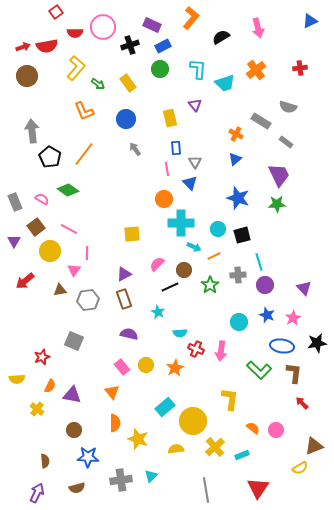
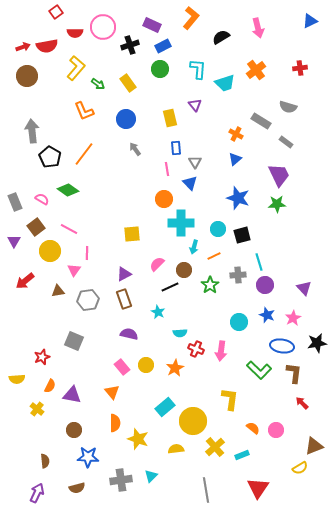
cyan arrow at (194, 247): rotated 80 degrees clockwise
brown triangle at (60, 290): moved 2 px left, 1 px down
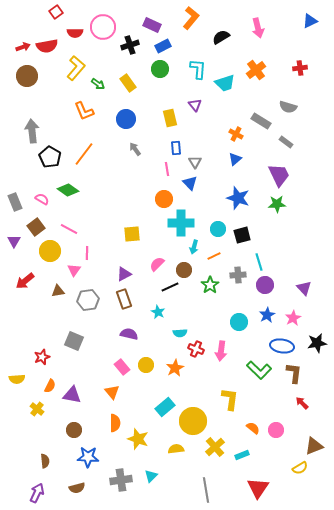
blue star at (267, 315): rotated 21 degrees clockwise
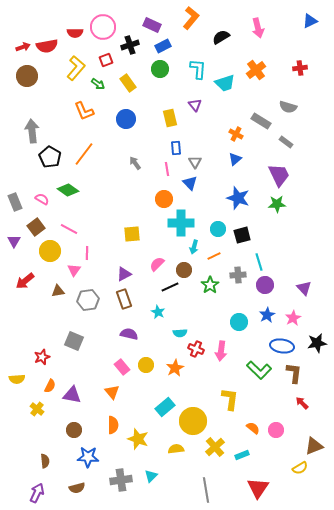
red square at (56, 12): moved 50 px right, 48 px down; rotated 16 degrees clockwise
gray arrow at (135, 149): moved 14 px down
orange semicircle at (115, 423): moved 2 px left, 2 px down
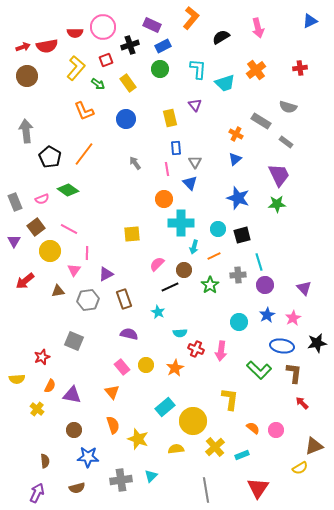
gray arrow at (32, 131): moved 6 px left
pink semicircle at (42, 199): rotated 128 degrees clockwise
purple triangle at (124, 274): moved 18 px left
orange semicircle at (113, 425): rotated 18 degrees counterclockwise
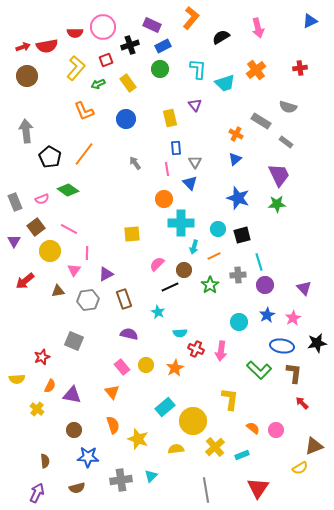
green arrow at (98, 84): rotated 120 degrees clockwise
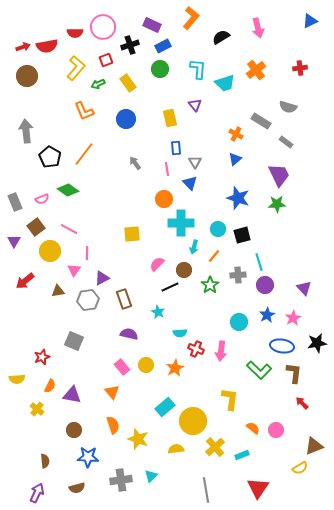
orange line at (214, 256): rotated 24 degrees counterclockwise
purple triangle at (106, 274): moved 4 px left, 4 px down
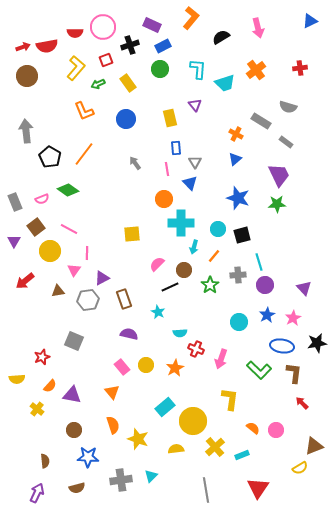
pink arrow at (221, 351): moved 8 px down; rotated 12 degrees clockwise
orange semicircle at (50, 386): rotated 16 degrees clockwise
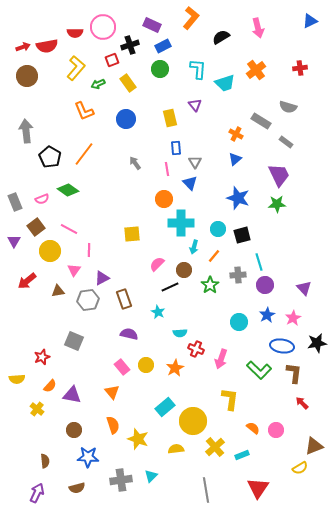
red square at (106, 60): moved 6 px right
pink line at (87, 253): moved 2 px right, 3 px up
red arrow at (25, 281): moved 2 px right
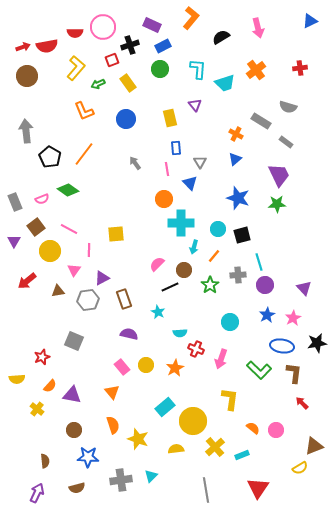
gray triangle at (195, 162): moved 5 px right
yellow square at (132, 234): moved 16 px left
cyan circle at (239, 322): moved 9 px left
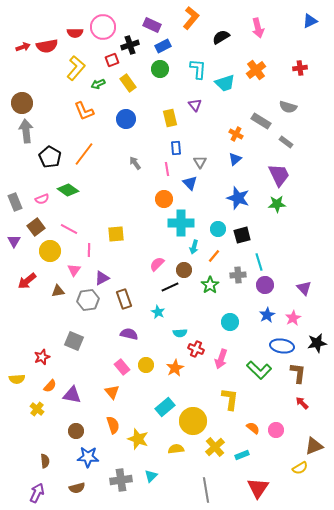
brown circle at (27, 76): moved 5 px left, 27 px down
brown L-shape at (294, 373): moved 4 px right
brown circle at (74, 430): moved 2 px right, 1 px down
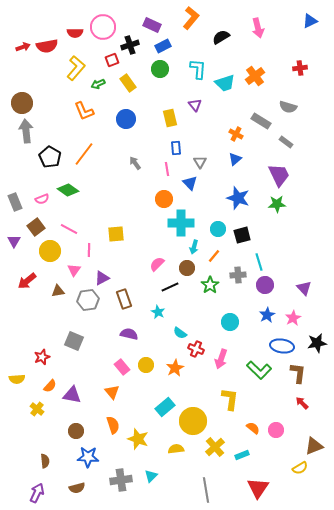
orange cross at (256, 70): moved 1 px left, 6 px down
brown circle at (184, 270): moved 3 px right, 2 px up
cyan semicircle at (180, 333): rotated 40 degrees clockwise
